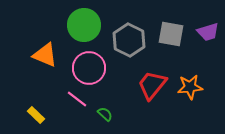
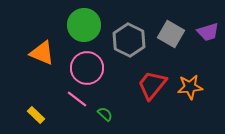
gray square: rotated 20 degrees clockwise
orange triangle: moved 3 px left, 2 px up
pink circle: moved 2 px left
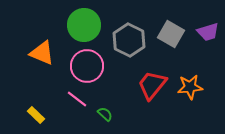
pink circle: moved 2 px up
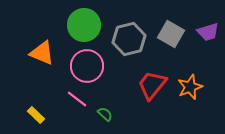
gray hexagon: moved 1 px up; rotated 20 degrees clockwise
orange star: rotated 15 degrees counterclockwise
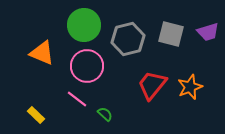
gray square: rotated 16 degrees counterclockwise
gray hexagon: moved 1 px left
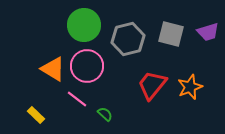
orange triangle: moved 11 px right, 16 px down; rotated 8 degrees clockwise
